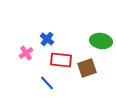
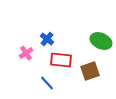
green ellipse: rotated 15 degrees clockwise
brown square: moved 3 px right, 3 px down
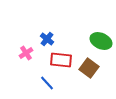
brown square: moved 1 px left, 3 px up; rotated 36 degrees counterclockwise
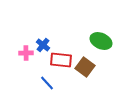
blue cross: moved 4 px left, 6 px down
pink cross: rotated 32 degrees clockwise
brown square: moved 4 px left, 1 px up
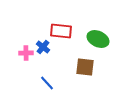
green ellipse: moved 3 px left, 2 px up
blue cross: moved 2 px down
red rectangle: moved 29 px up
brown square: rotated 30 degrees counterclockwise
